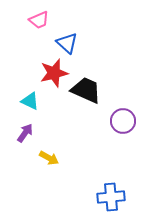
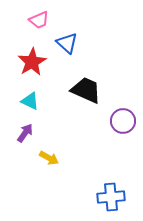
red star: moved 22 px left, 11 px up; rotated 16 degrees counterclockwise
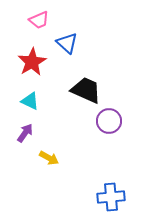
purple circle: moved 14 px left
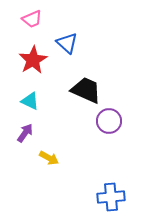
pink trapezoid: moved 7 px left, 1 px up
red star: moved 1 px right, 2 px up
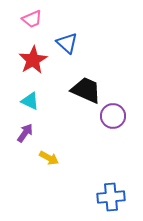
purple circle: moved 4 px right, 5 px up
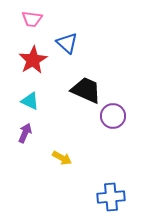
pink trapezoid: rotated 30 degrees clockwise
purple arrow: rotated 12 degrees counterclockwise
yellow arrow: moved 13 px right
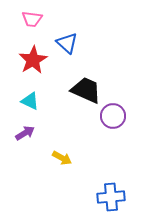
purple arrow: rotated 36 degrees clockwise
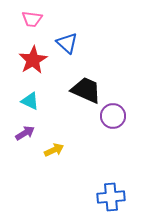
yellow arrow: moved 8 px left, 8 px up; rotated 54 degrees counterclockwise
